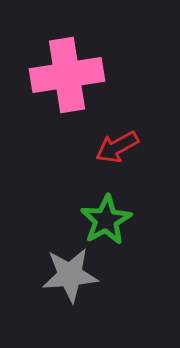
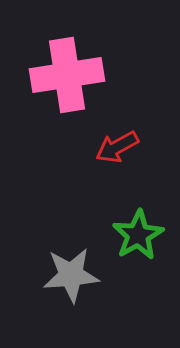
green star: moved 32 px right, 15 px down
gray star: moved 1 px right
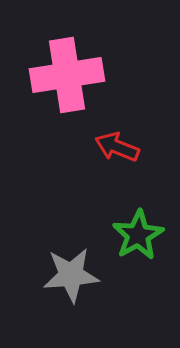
red arrow: rotated 51 degrees clockwise
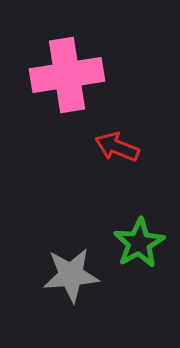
green star: moved 1 px right, 8 px down
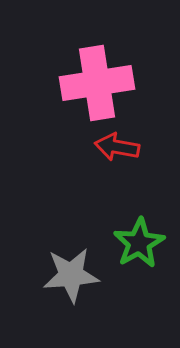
pink cross: moved 30 px right, 8 px down
red arrow: rotated 12 degrees counterclockwise
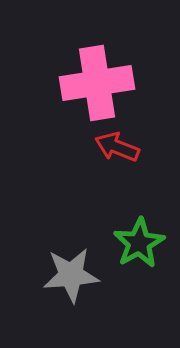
red arrow: rotated 12 degrees clockwise
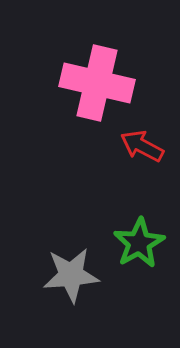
pink cross: rotated 22 degrees clockwise
red arrow: moved 25 px right, 1 px up; rotated 6 degrees clockwise
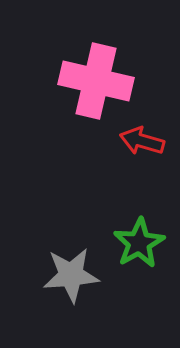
pink cross: moved 1 px left, 2 px up
red arrow: moved 5 px up; rotated 12 degrees counterclockwise
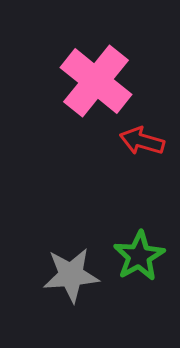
pink cross: rotated 26 degrees clockwise
green star: moved 13 px down
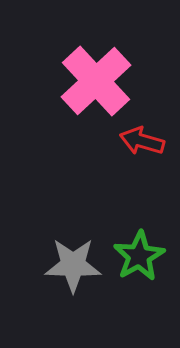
pink cross: rotated 8 degrees clockwise
gray star: moved 2 px right, 10 px up; rotated 6 degrees clockwise
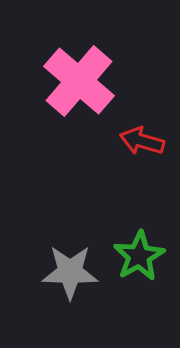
pink cross: moved 17 px left; rotated 6 degrees counterclockwise
gray star: moved 3 px left, 7 px down
